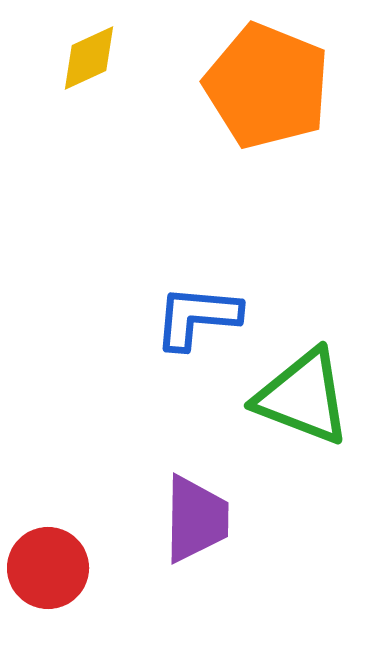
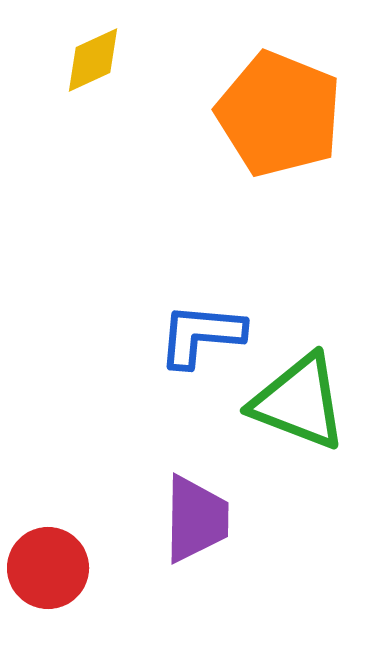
yellow diamond: moved 4 px right, 2 px down
orange pentagon: moved 12 px right, 28 px down
blue L-shape: moved 4 px right, 18 px down
green triangle: moved 4 px left, 5 px down
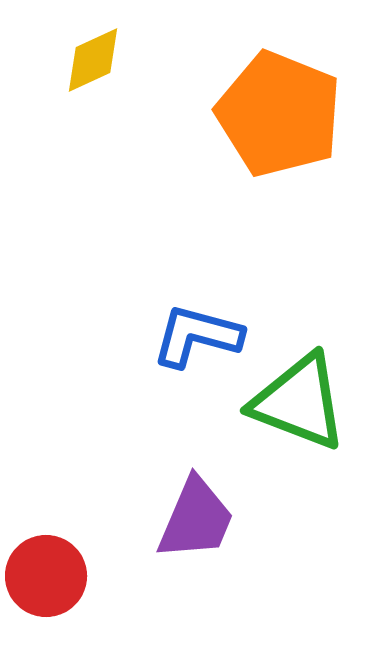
blue L-shape: moved 4 px left, 1 px down; rotated 10 degrees clockwise
purple trapezoid: rotated 22 degrees clockwise
red circle: moved 2 px left, 8 px down
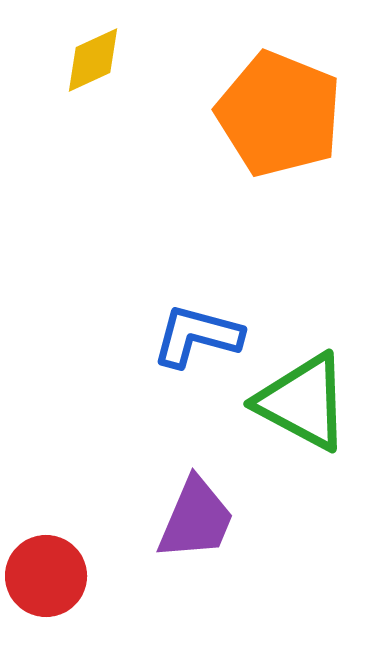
green triangle: moved 4 px right; rotated 7 degrees clockwise
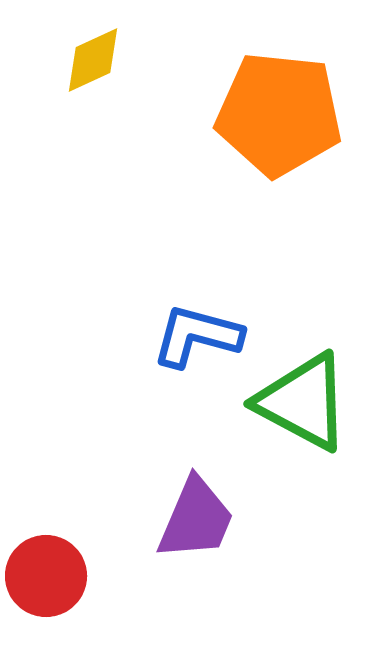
orange pentagon: rotated 16 degrees counterclockwise
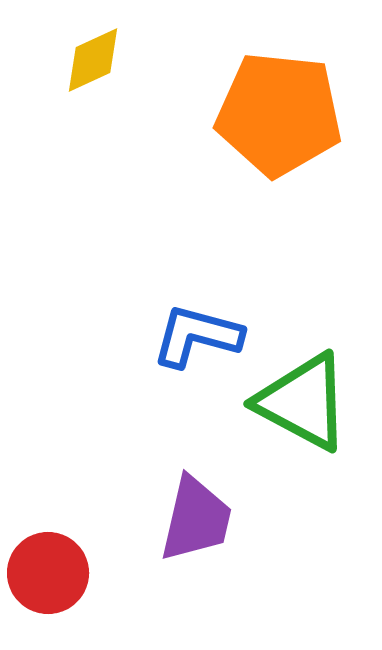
purple trapezoid: rotated 10 degrees counterclockwise
red circle: moved 2 px right, 3 px up
